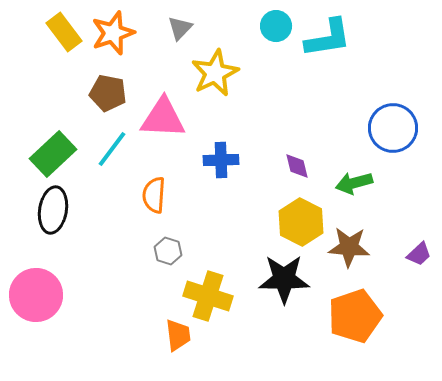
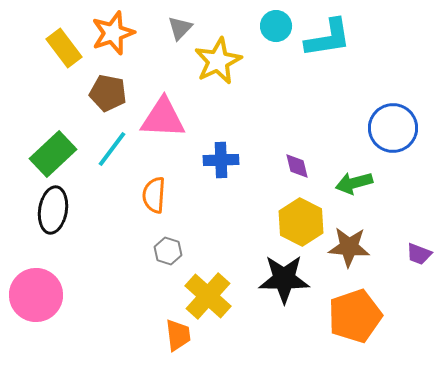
yellow rectangle: moved 16 px down
yellow star: moved 3 px right, 12 px up
purple trapezoid: rotated 64 degrees clockwise
yellow cross: rotated 24 degrees clockwise
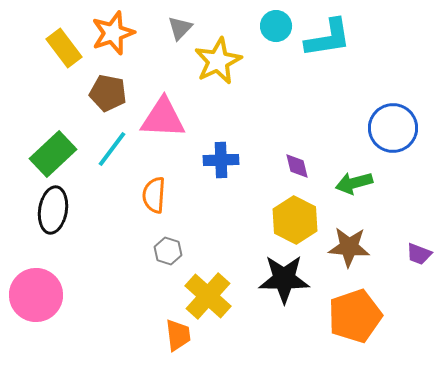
yellow hexagon: moved 6 px left, 2 px up
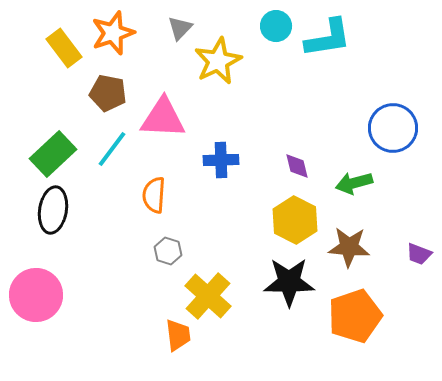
black star: moved 5 px right, 3 px down
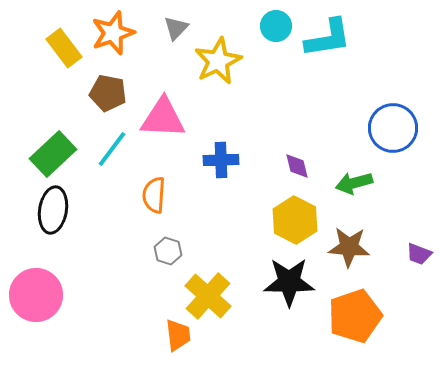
gray triangle: moved 4 px left
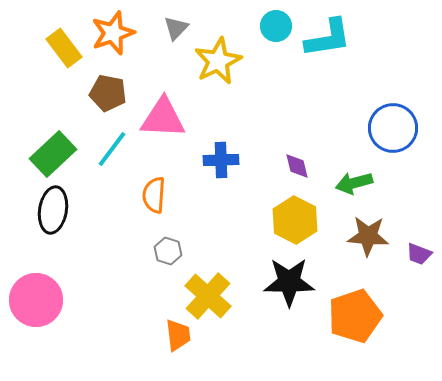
brown star: moved 19 px right, 11 px up
pink circle: moved 5 px down
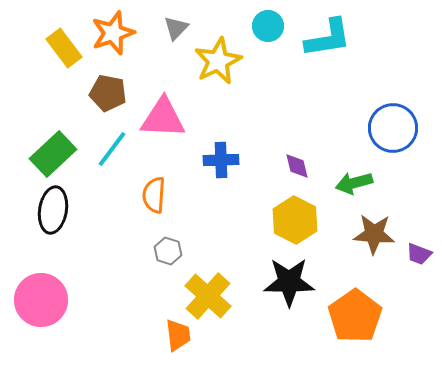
cyan circle: moved 8 px left
brown star: moved 6 px right, 2 px up
pink circle: moved 5 px right
orange pentagon: rotated 16 degrees counterclockwise
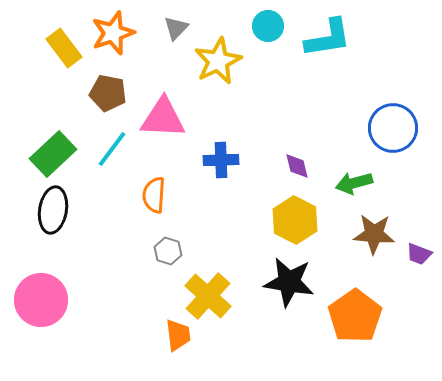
black star: rotated 9 degrees clockwise
